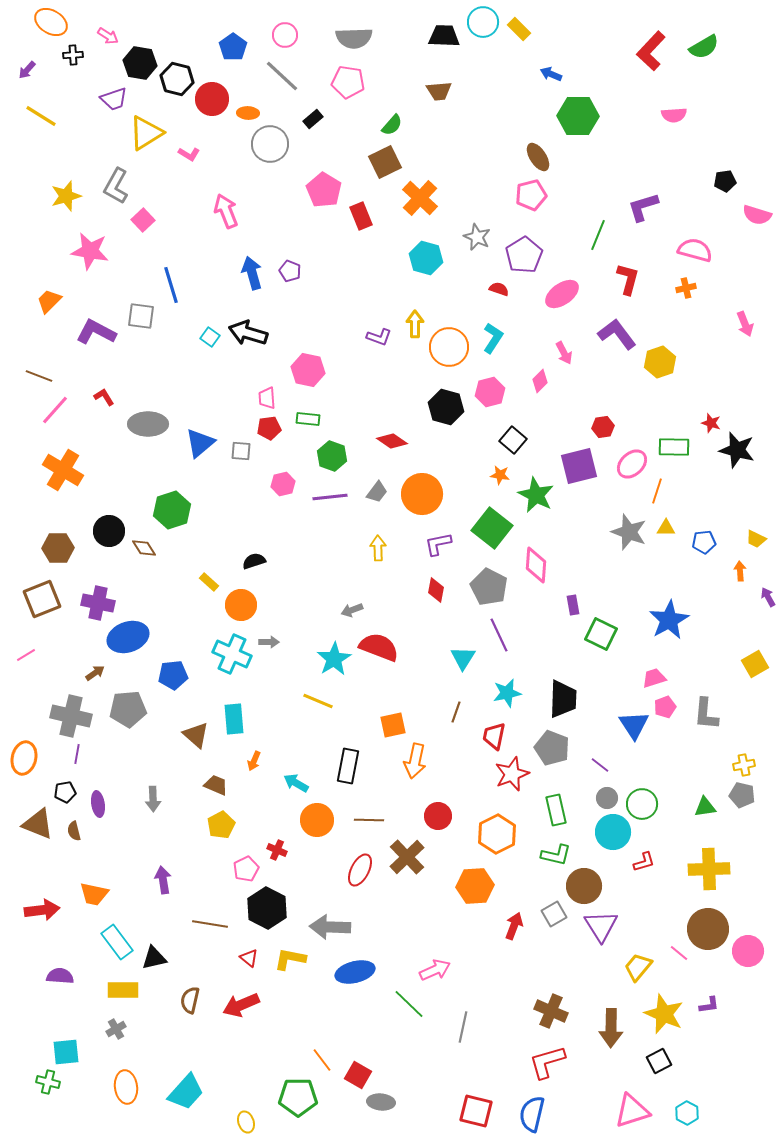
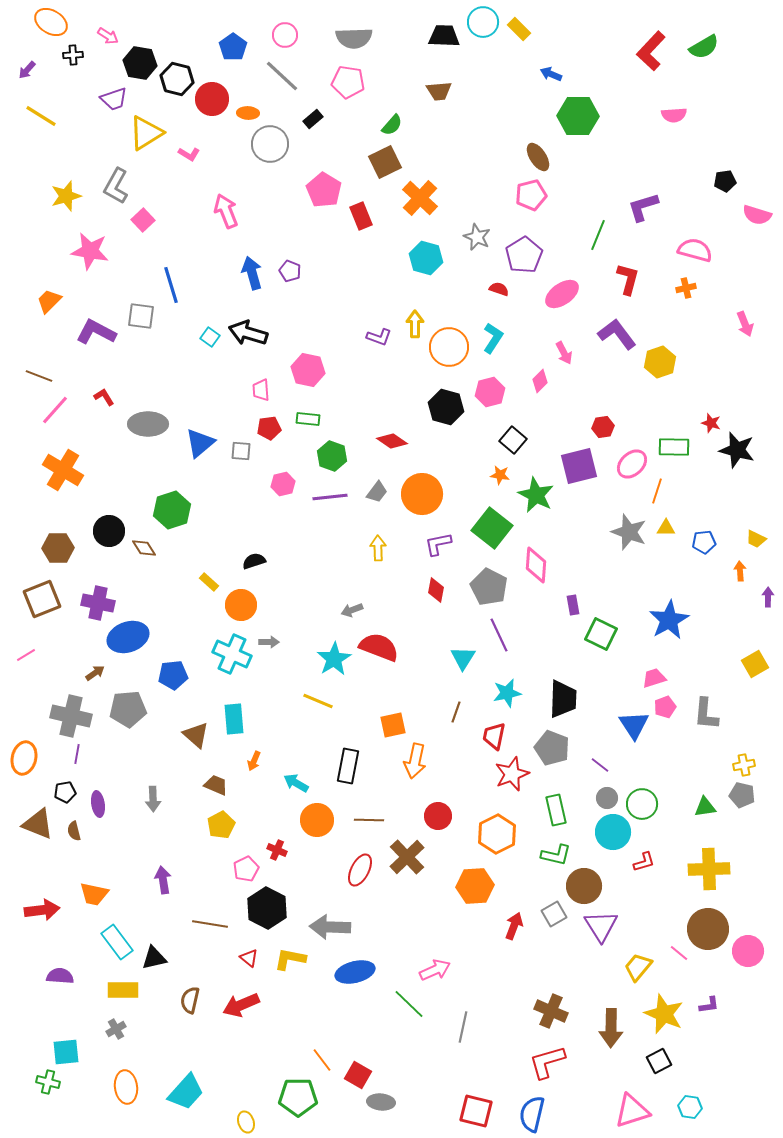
pink trapezoid at (267, 398): moved 6 px left, 8 px up
purple arrow at (768, 597): rotated 30 degrees clockwise
cyan hexagon at (687, 1113): moved 3 px right, 6 px up; rotated 20 degrees counterclockwise
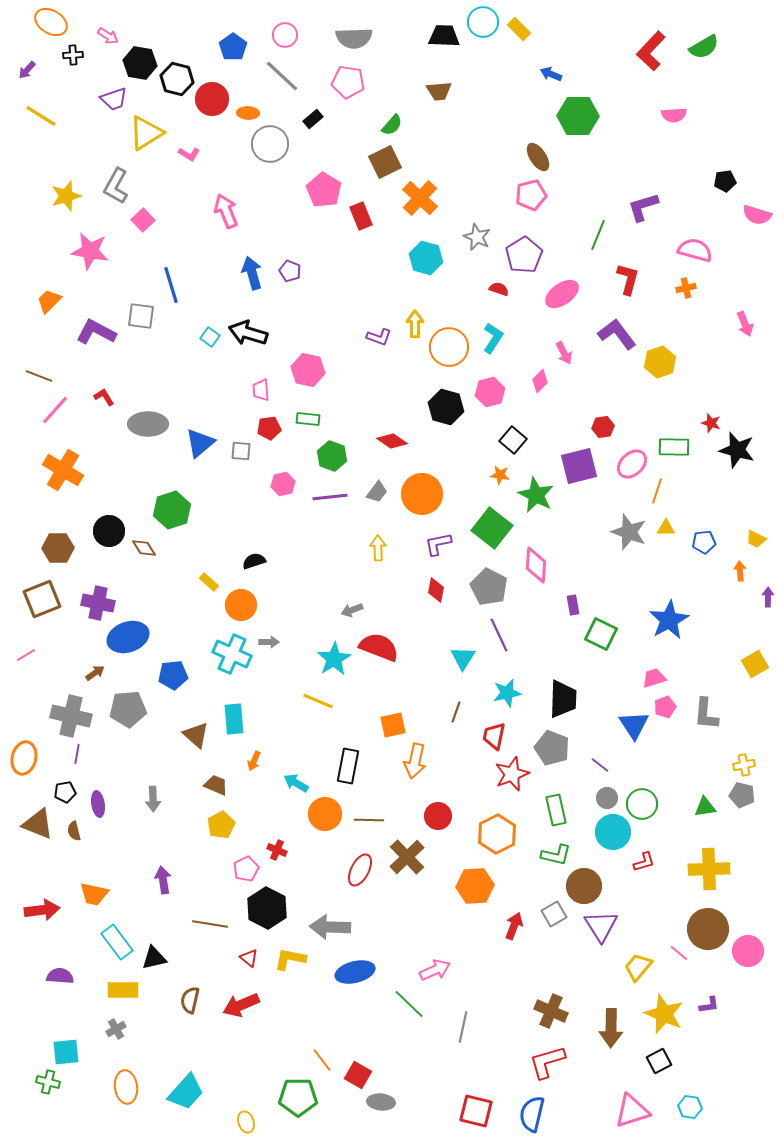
orange circle at (317, 820): moved 8 px right, 6 px up
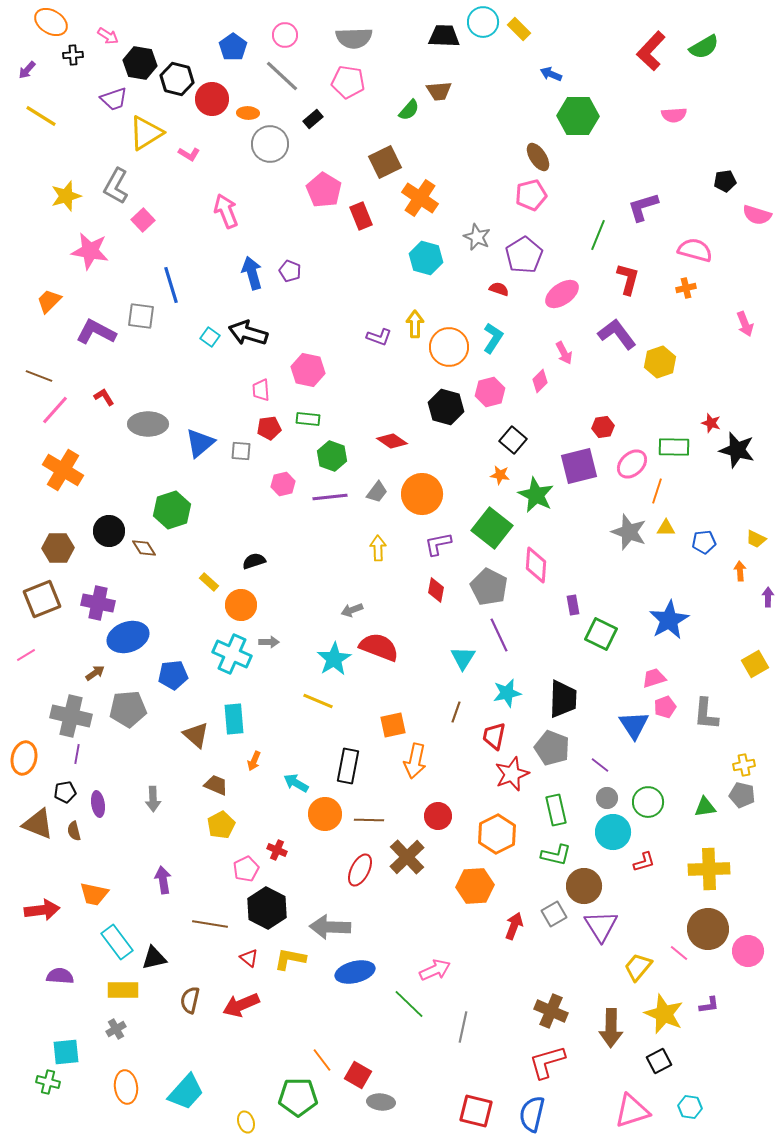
green semicircle at (392, 125): moved 17 px right, 15 px up
orange cross at (420, 198): rotated 9 degrees counterclockwise
green circle at (642, 804): moved 6 px right, 2 px up
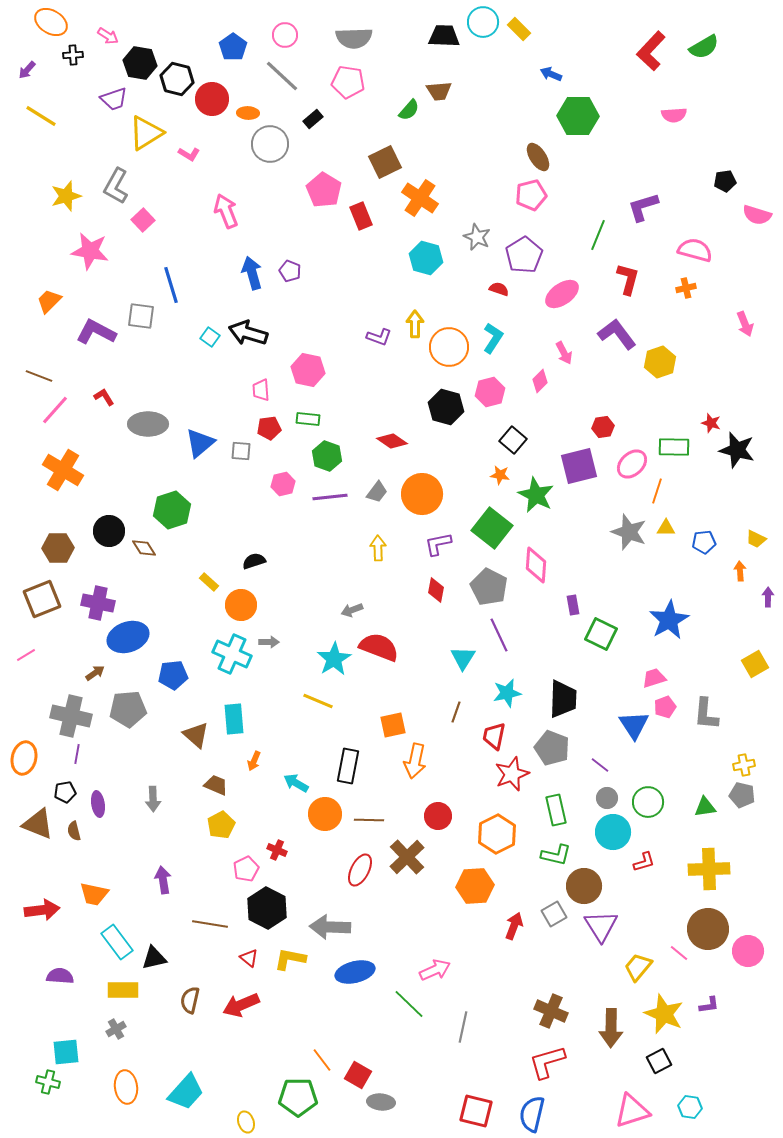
green hexagon at (332, 456): moved 5 px left
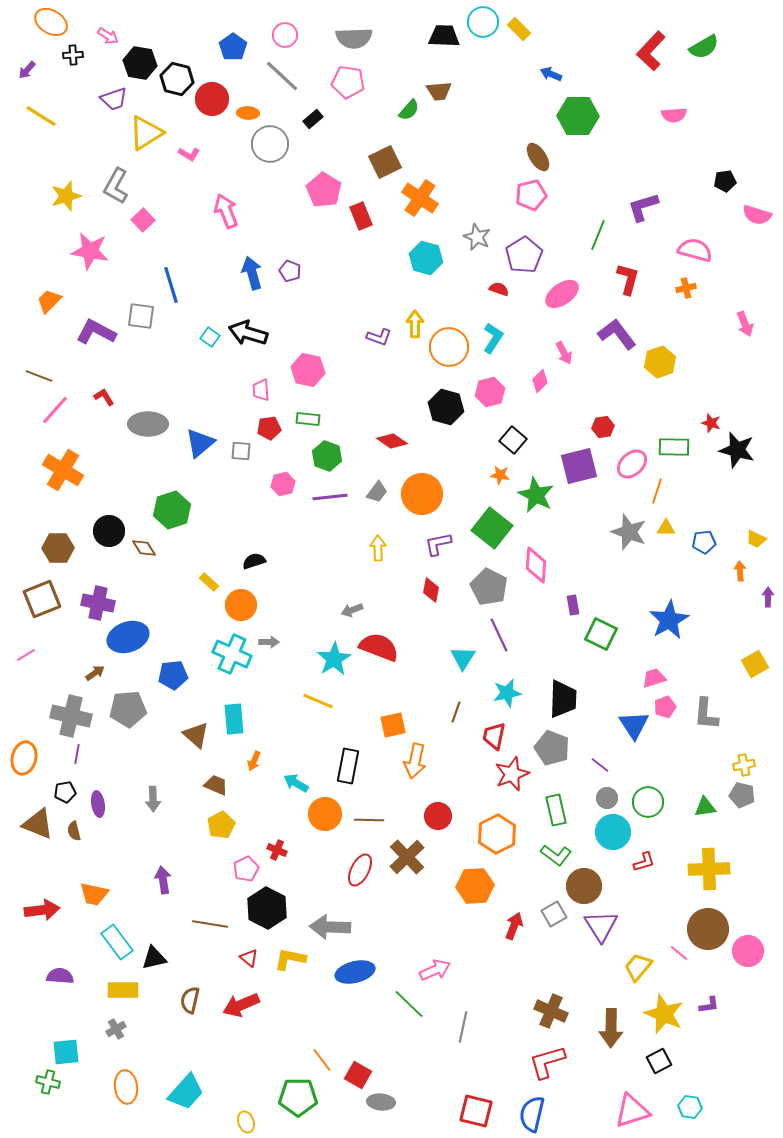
red diamond at (436, 590): moved 5 px left
green L-shape at (556, 855): rotated 24 degrees clockwise
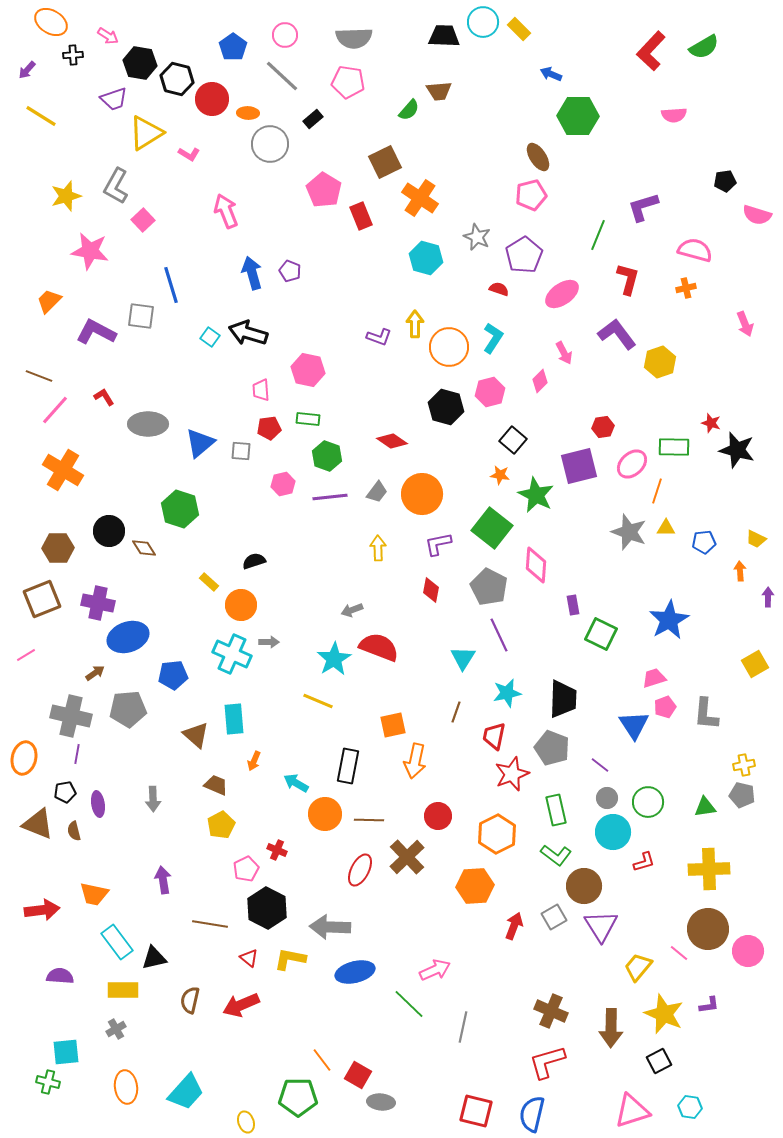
green hexagon at (172, 510): moved 8 px right, 1 px up; rotated 24 degrees counterclockwise
gray square at (554, 914): moved 3 px down
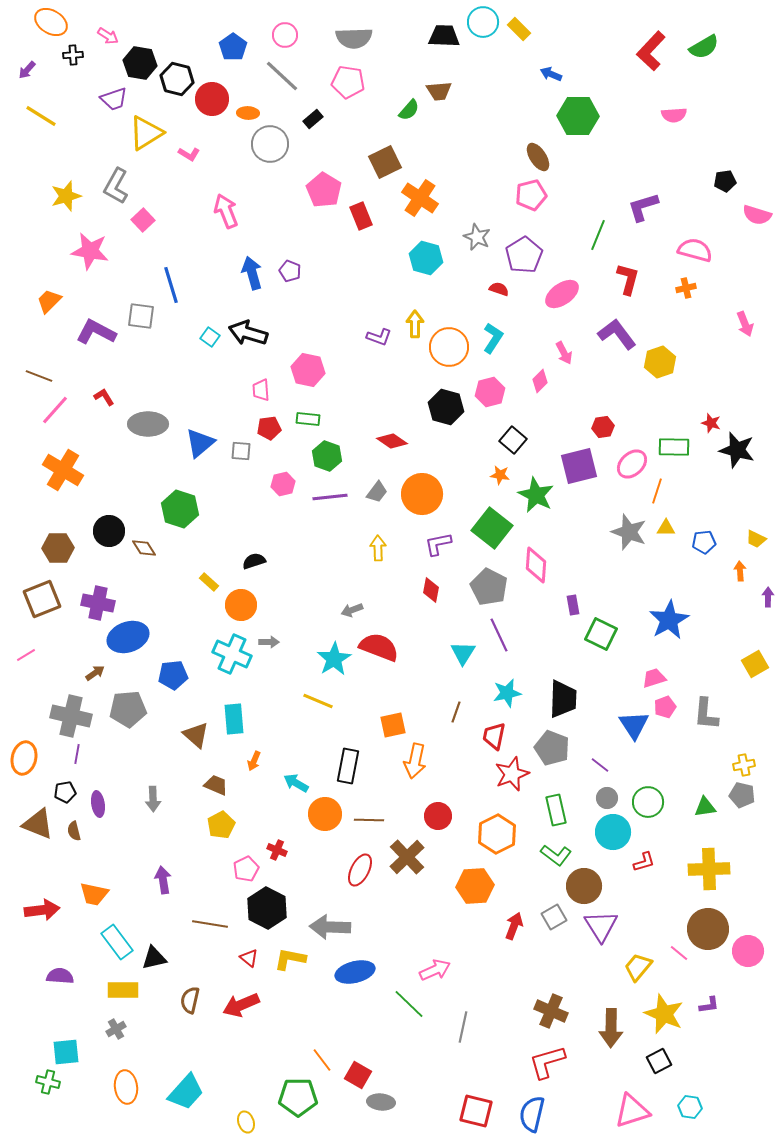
cyan triangle at (463, 658): moved 5 px up
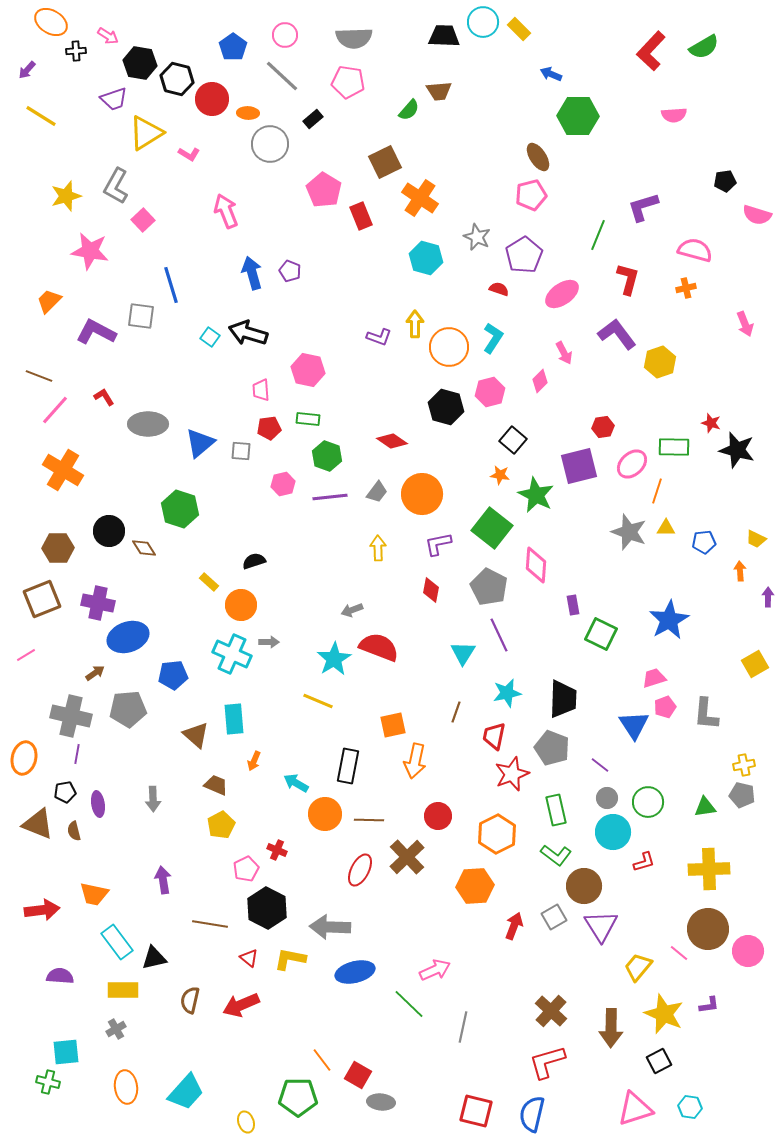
black cross at (73, 55): moved 3 px right, 4 px up
brown cross at (551, 1011): rotated 20 degrees clockwise
pink triangle at (632, 1111): moved 3 px right, 2 px up
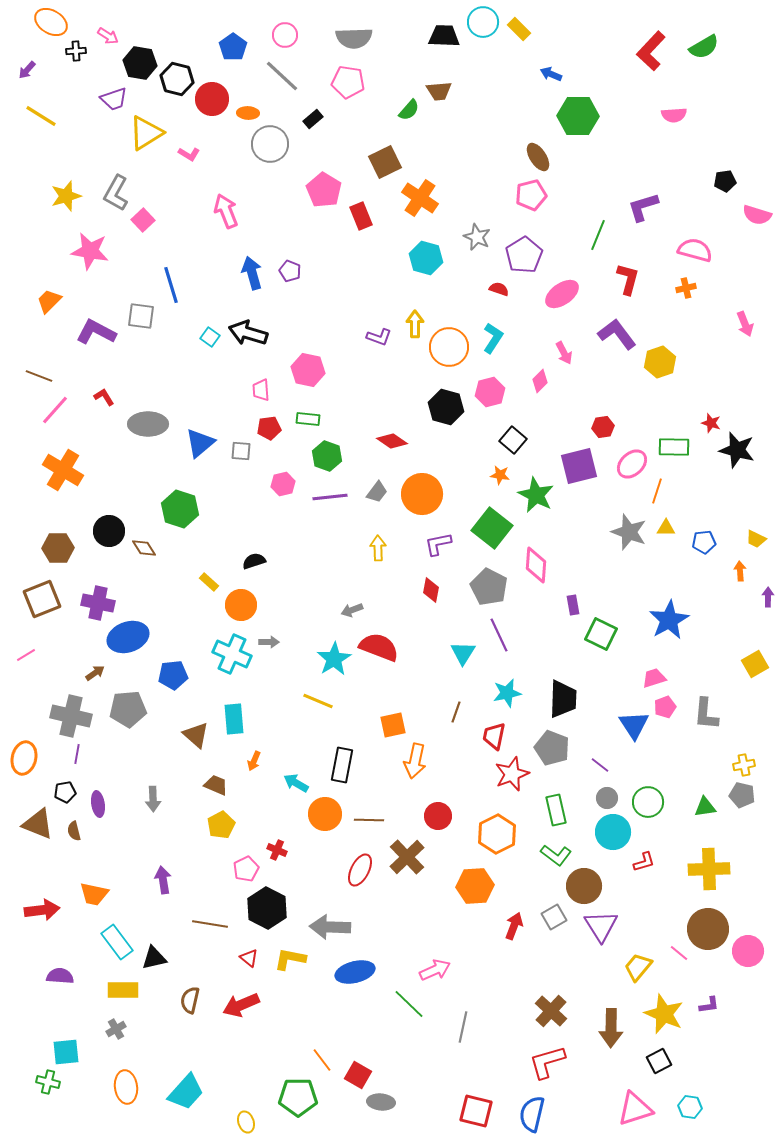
gray L-shape at (116, 186): moved 7 px down
black rectangle at (348, 766): moved 6 px left, 1 px up
